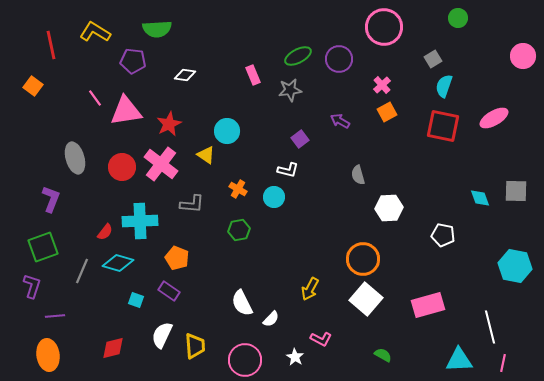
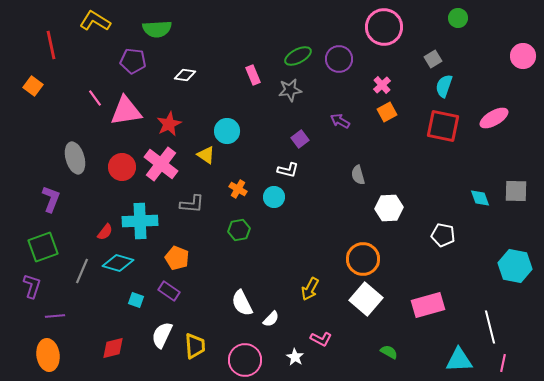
yellow L-shape at (95, 32): moved 11 px up
green semicircle at (383, 355): moved 6 px right, 3 px up
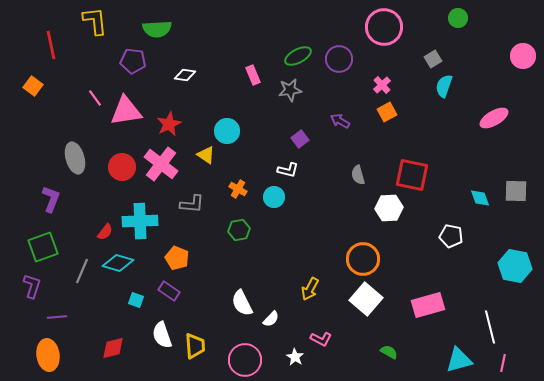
yellow L-shape at (95, 21): rotated 52 degrees clockwise
red square at (443, 126): moved 31 px left, 49 px down
white pentagon at (443, 235): moved 8 px right, 1 px down
purple line at (55, 316): moved 2 px right, 1 px down
white semicircle at (162, 335): rotated 44 degrees counterclockwise
cyan triangle at (459, 360): rotated 12 degrees counterclockwise
